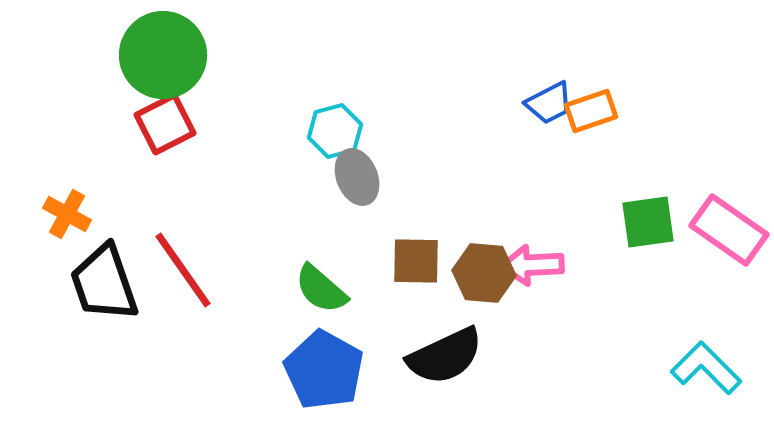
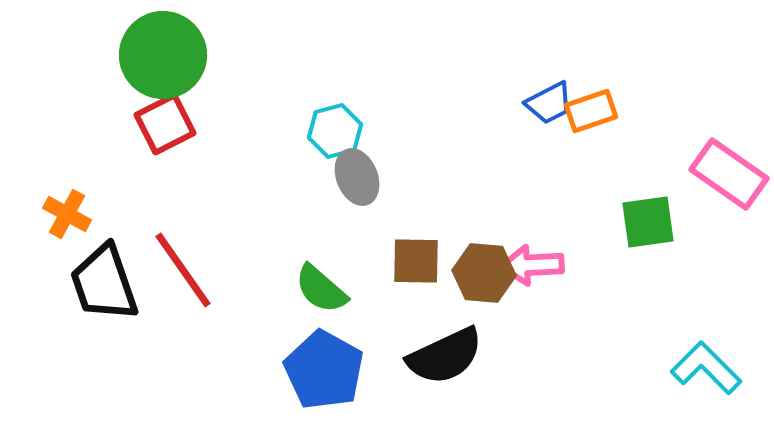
pink rectangle: moved 56 px up
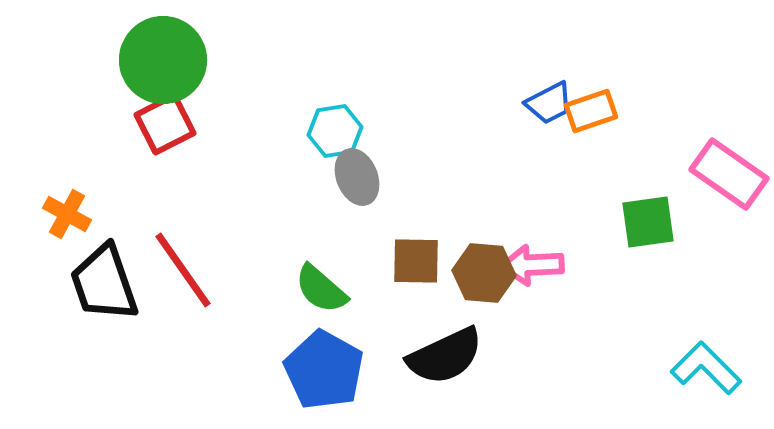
green circle: moved 5 px down
cyan hexagon: rotated 6 degrees clockwise
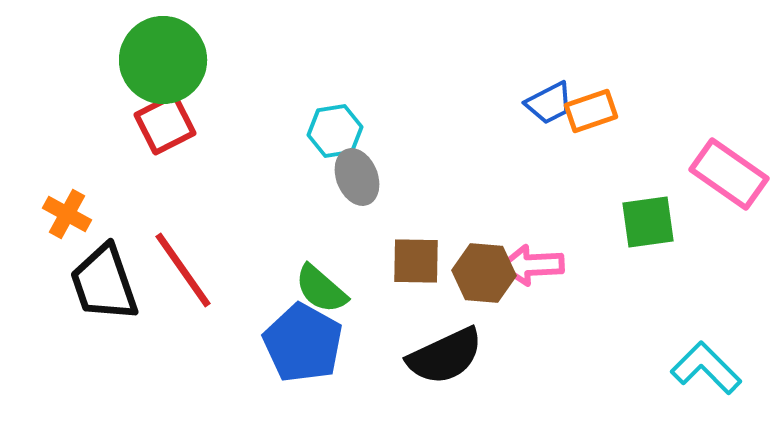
blue pentagon: moved 21 px left, 27 px up
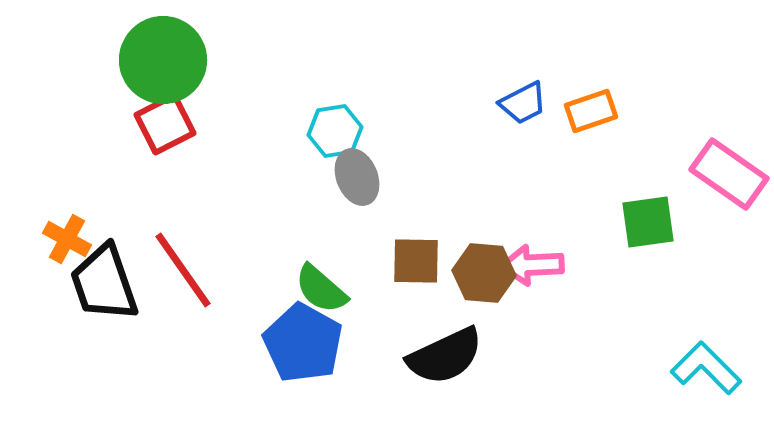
blue trapezoid: moved 26 px left
orange cross: moved 25 px down
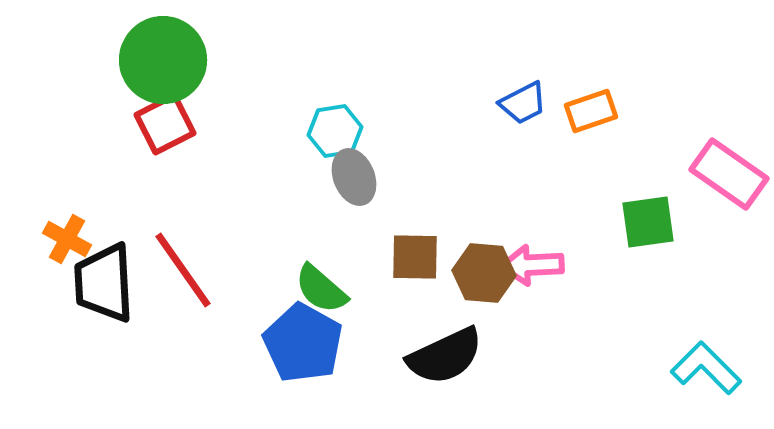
gray ellipse: moved 3 px left
brown square: moved 1 px left, 4 px up
black trapezoid: rotated 16 degrees clockwise
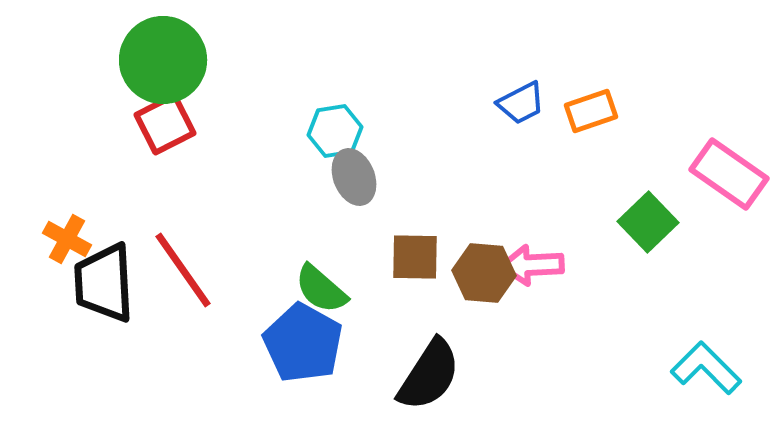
blue trapezoid: moved 2 px left
green square: rotated 36 degrees counterclockwise
black semicircle: moved 16 px left, 19 px down; rotated 32 degrees counterclockwise
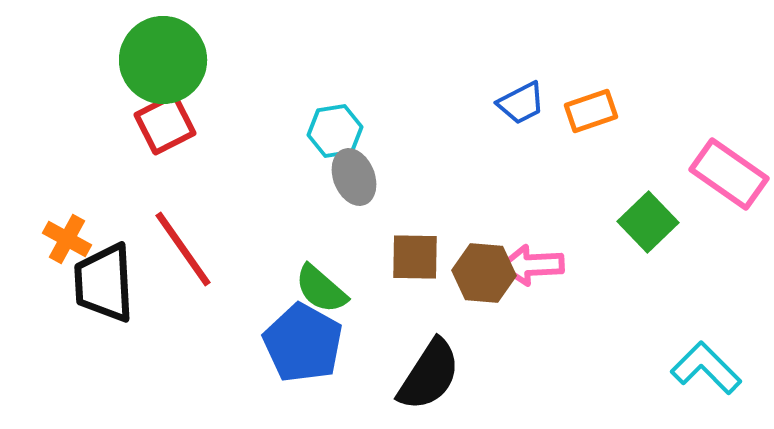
red line: moved 21 px up
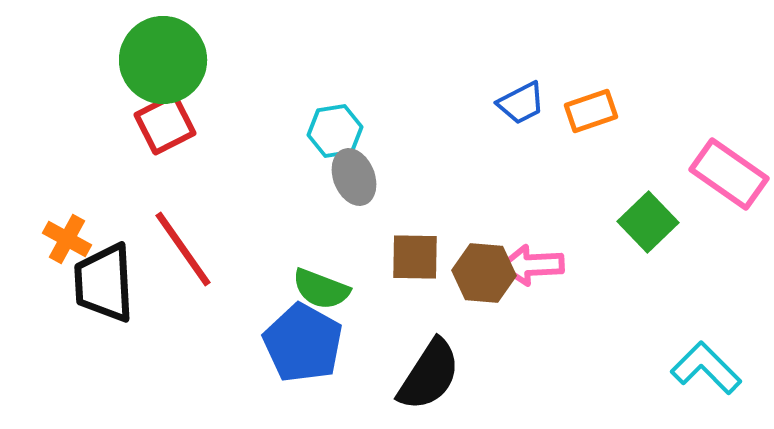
green semicircle: rotated 20 degrees counterclockwise
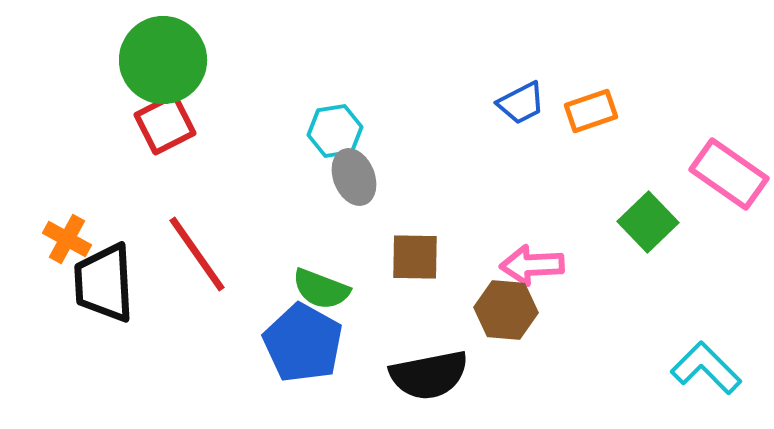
red line: moved 14 px right, 5 px down
brown hexagon: moved 22 px right, 37 px down
black semicircle: rotated 46 degrees clockwise
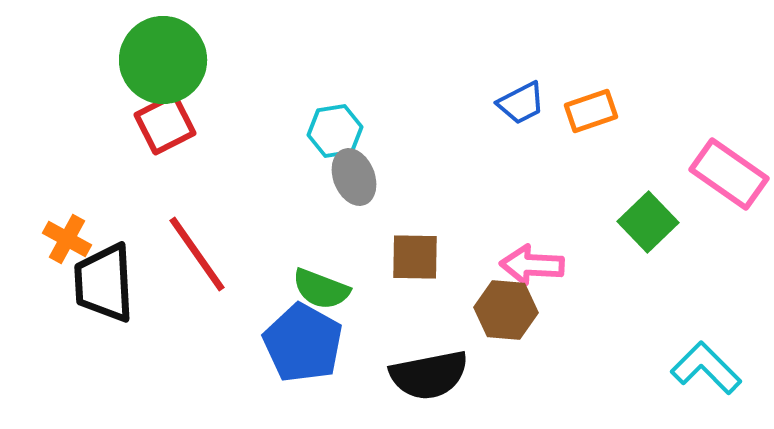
pink arrow: rotated 6 degrees clockwise
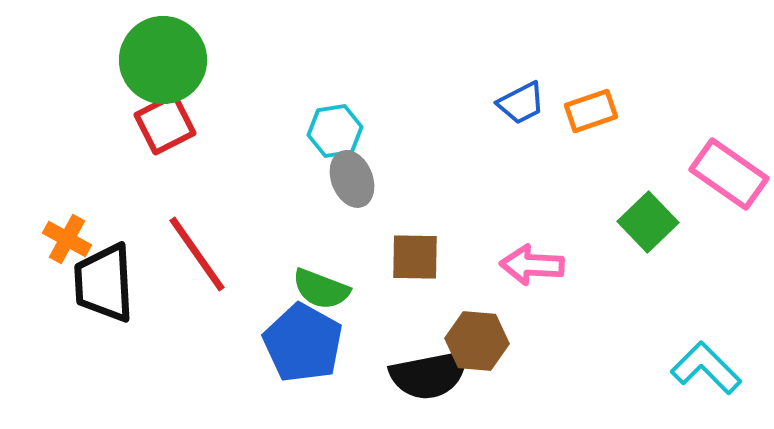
gray ellipse: moved 2 px left, 2 px down
brown hexagon: moved 29 px left, 31 px down
